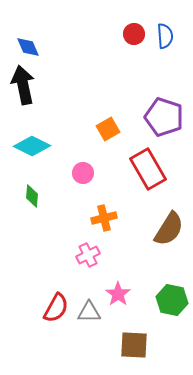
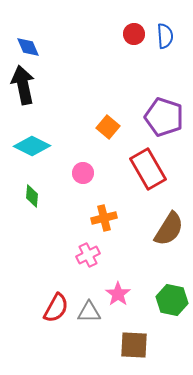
orange square: moved 2 px up; rotated 20 degrees counterclockwise
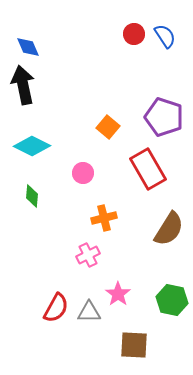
blue semicircle: rotated 30 degrees counterclockwise
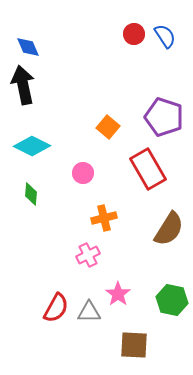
green diamond: moved 1 px left, 2 px up
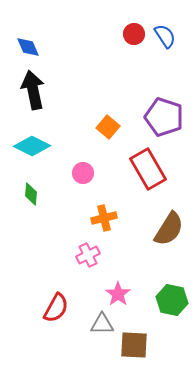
black arrow: moved 10 px right, 5 px down
gray triangle: moved 13 px right, 12 px down
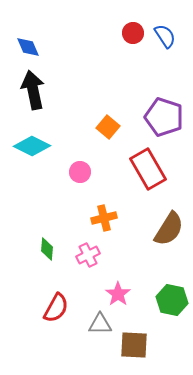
red circle: moved 1 px left, 1 px up
pink circle: moved 3 px left, 1 px up
green diamond: moved 16 px right, 55 px down
gray triangle: moved 2 px left
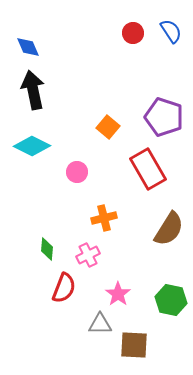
blue semicircle: moved 6 px right, 5 px up
pink circle: moved 3 px left
green hexagon: moved 1 px left
red semicircle: moved 8 px right, 20 px up; rotated 8 degrees counterclockwise
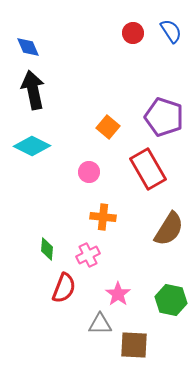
pink circle: moved 12 px right
orange cross: moved 1 px left, 1 px up; rotated 20 degrees clockwise
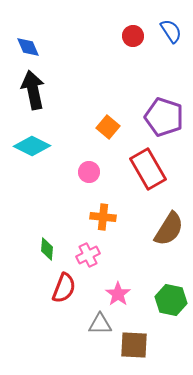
red circle: moved 3 px down
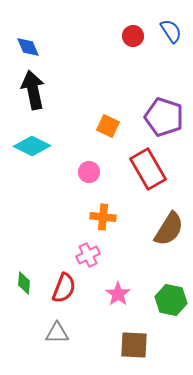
orange square: moved 1 px up; rotated 15 degrees counterclockwise
green diamond: moved 23 px left, 34 px down
gray triangle: moved 43 px left, 9 px down
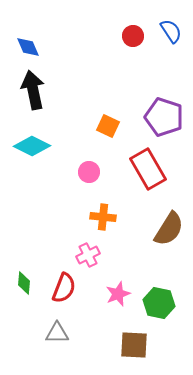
pink star: rotated 15 degrees clockwise
green hexagon: moved 12 px left, 3 px down
